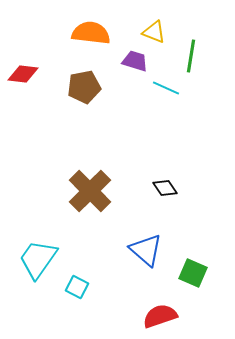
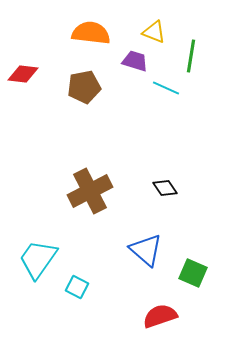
brown cross: rotated 18 degrees clockwise
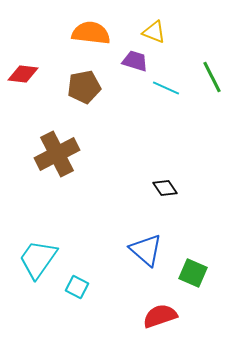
green line: moved 21 px right, 21 px down; rotated 36 degrees counterclockwise
brown cross: moved 33 px left, 37 px up
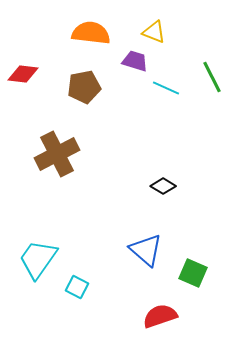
black diamond: moved 2 px left, 2 px up; rotated 25 degrees counterclockwise
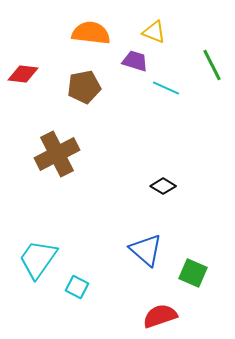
green line: moved 12 px up
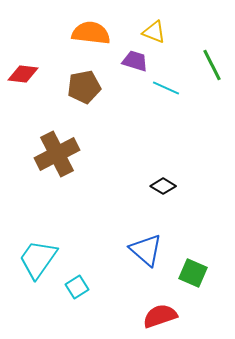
cyan square: rotated 30 degrees clockwise
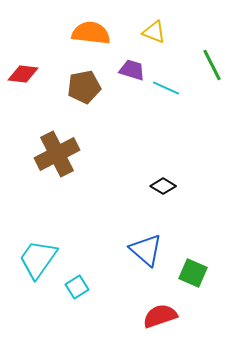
purple trapezoid: moved 3 px left, 9 px down
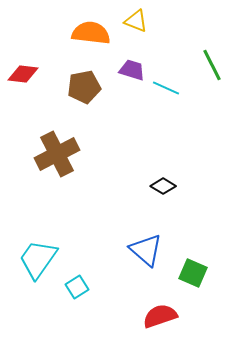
yellow triangle: moved 18 px left, 11 px up
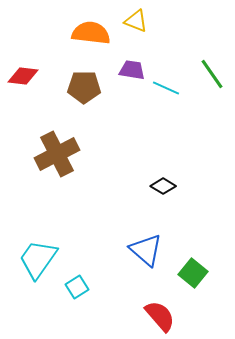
green line: moved 9 px down; rotated 8 degrees counterclockwise
purple trapezoid: rotated 8 degrees counterclockwise
red diamond: moved 2 px down
brown pentagon: rotated 12 degrees clockwise
green square: rotated 16 degrees clockwise
red semicircle: rotated 68 degrees clockwise
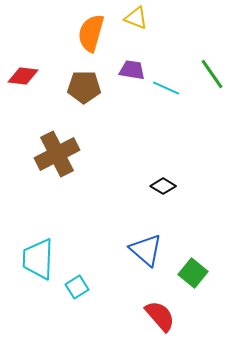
yellow triangle: moved 3 px up
orange semicircle: rotated 81 degrees counterclockwise
cyan trapezoid: rotated 33 degrees counterclockwise
